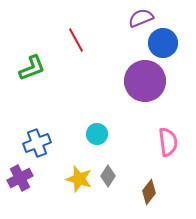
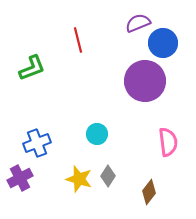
purple semicircle: moved 3 px left, 5 px down
red line: moved 2 px right; rotated 15 degrees clockwise
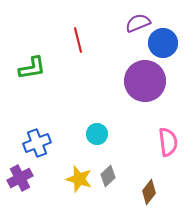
green L-shape: rotated 12 degrees clockwise
gray diamond: rotated 15 degrees clockwise
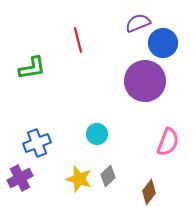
pink semicircle: rotated 28 degrees clockwise
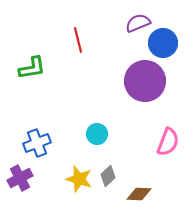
brown diamond: moved 10 px left, 2 px down; rotated 55 degrees clockwise
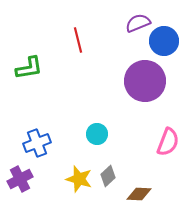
blue circle: moved 1 px right, 2 px up
green L-shape: moved 3 px left
purple cross: moved 1 px down
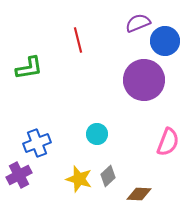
blue circle: moved 1 px right
purple circle: moved 1 px left, 1 px up
purple cross: moved 1 px left, 4 px up
